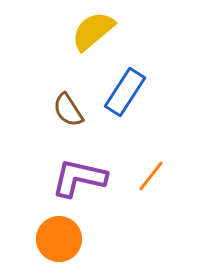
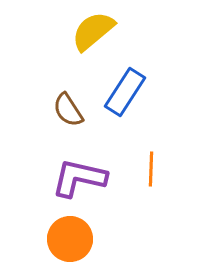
orange line: moved 7 px up; rotated 36 degrees counterclockwise
orange circle: moved 11 px right
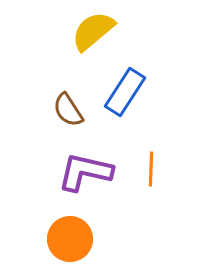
purple L-shape: moved 6 px right, 6 px up
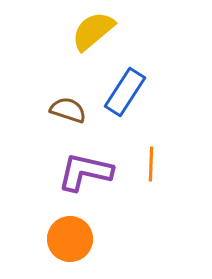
brown semicircle: rotated 141 degrees clockwise
orange line: moved 5 px up
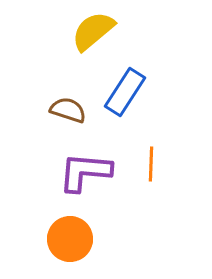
purple L-shape: rotated 8 degrees counterclockwise
